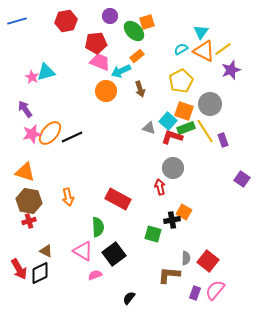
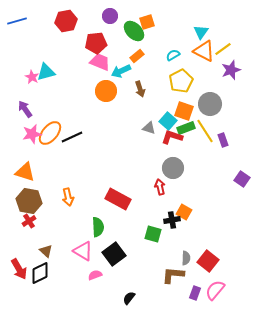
cyan semicircle at (181, 49): moved 8 px left, 6 px down
red cross at (29, 221): rotated 16 degrees counterclockwise
brown triangle at (46, 251): rotated 16 degrees clockwise
brown L-shape at (169, 275): moved 4 px right
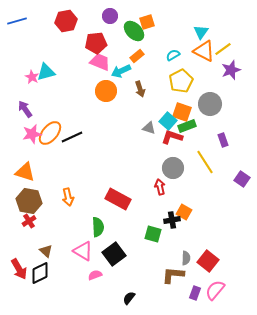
orange square at (184, 111): moved 2 px left, 1 px down
green rectangle at (186, 128): moved 1 px right, 2 px up
yellow line at (205, 131): moved 31 px down
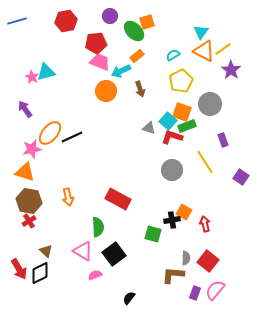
purple star at (231, 70): rotated 18 degrees counterclockwise
pink star at (32, 134): moved 15 px down
gray circle at (173, 168): moved 1 px left, 2 px down
purple square at (242, 179): moved 1 px left, 2 px up
red arrow at (160, 187): moved 45 px right, 37 px down
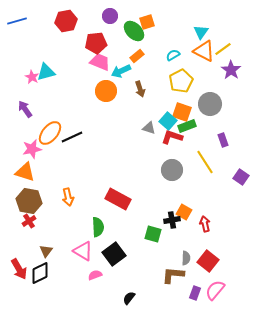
brown triangle at (46, 251): rotated 24 degrees clockwise
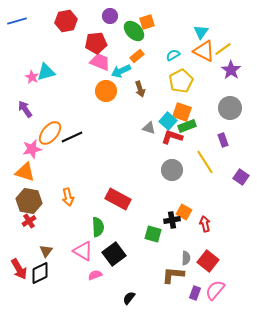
gray circle at (210, 104): moved 20 px right, 4 px down
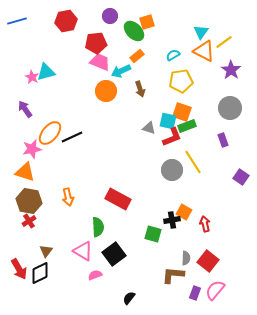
yellow line at (223, 49): moved 1 px right, 7 px up
yellow pentagon at (181, 81): rotated 20 degrees clockwise
cyan square at (168, 121): rotated 30 degrees counterclockwise
red L-shape at (172, 137): rotated 140 degrees clockwise
yellow line at (205, 162): moved 12 px left
